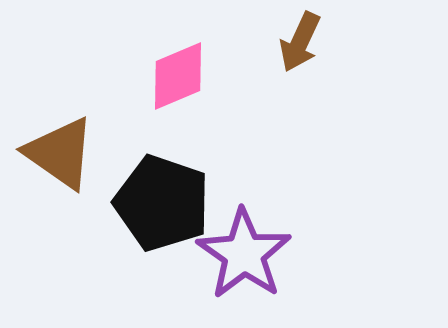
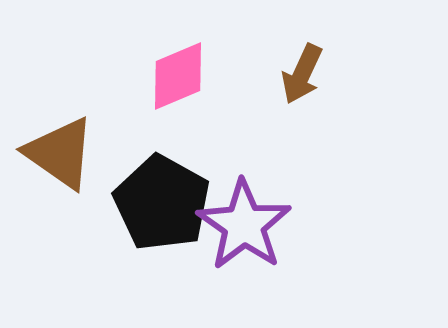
brown arrow: moved 2 px right, 32 px down
black pentagon: rotated 10 degrees clockwise
purple star: moved 29 px up
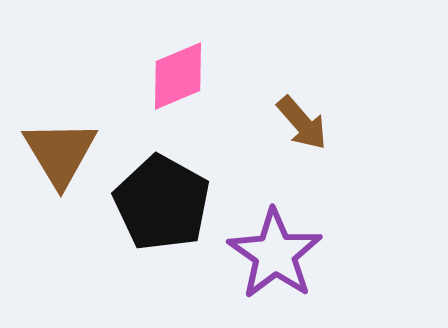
brown arrow: moved 49 px down; rotated 66 degrees counterclockwise
brown triangle: rotated 24 degrees clockwise
purple star: moved 31 px right, 29 px down
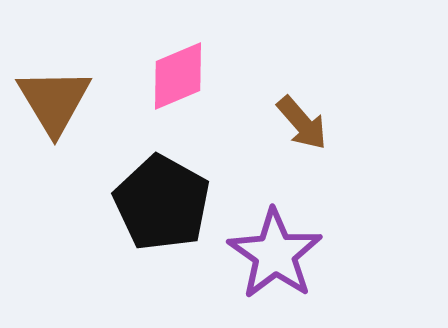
brown triangle: moved 6 px left, 52 px up
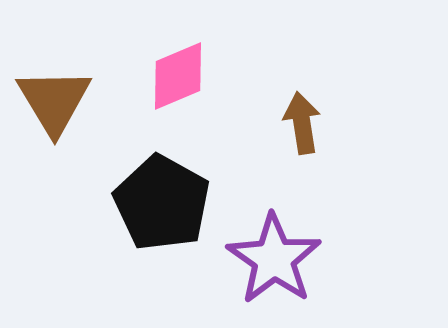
brown arrow: rotated 148 degrees counterclockwise
purple star: moved 1 px left, 5 px down
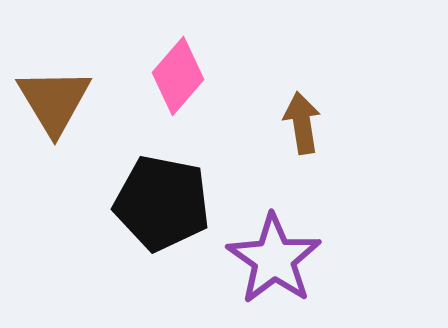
pink diamond: rotated 26 degrees counterclockwise
black pentagon: rotated 18 degrees counterclockwise
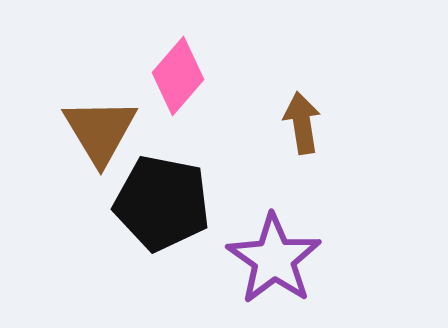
brown triangle: moved 46 px right, 30 px down
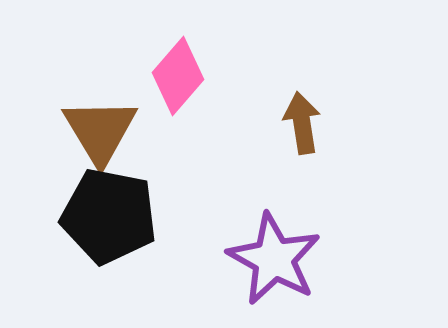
black pentagon: moved 53 px left, 13 px down
purple star: rotated 6 degrees counterclockwise
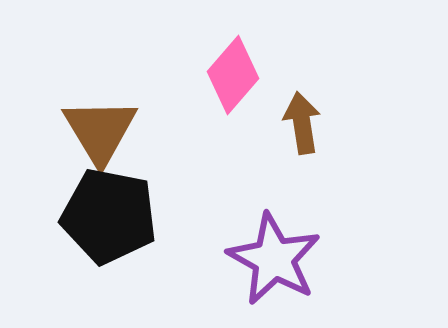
pink diamond: moved 55 px right, 1 px up
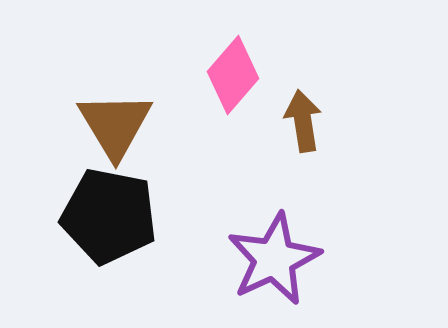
brown arrow: moved 1 px right, 2 px up
brown triangle: moved 15 px right, 6 px up
purple star: rotated 18 degrees clockwise
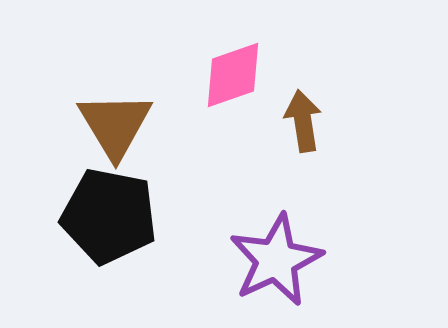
pink diamond: rotated 30 degrees clockwise
purple star: moved 2 px right, 1 px down
